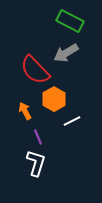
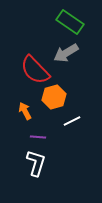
green rectangle: moved 1 px down; rotated 8 degrees clockwise
orange hexagon: moved 2 px up; rotated 15 degrees clockwise
purple line: rotated 63 degrees counterclockwise
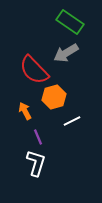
red semicircle: moved 1 px left
purple line: rotated 63 degrees clockwise
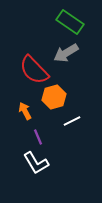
white L-shape: rotated 132 degrees clockwise
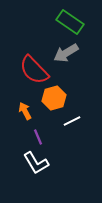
orange hexagon: moved 1 px down
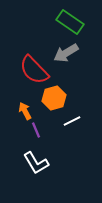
purple line: moved 2 px left, 7 px up
